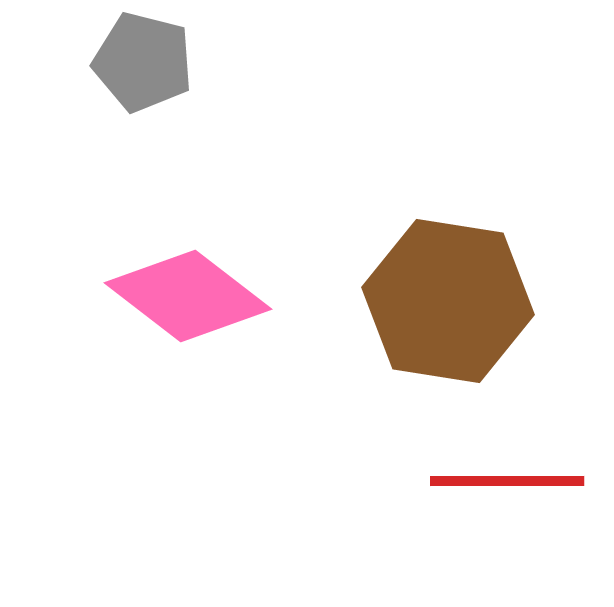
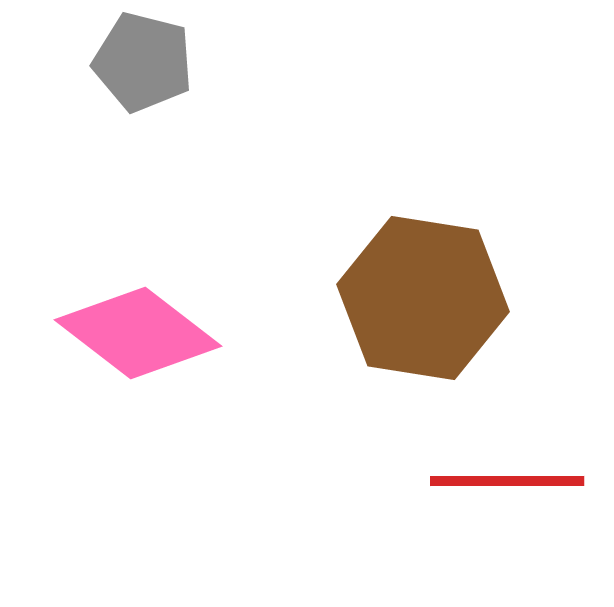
pink diamond: moved 50 px left, 37 px down
brown hexagon: moved 25 px left, 3 px up
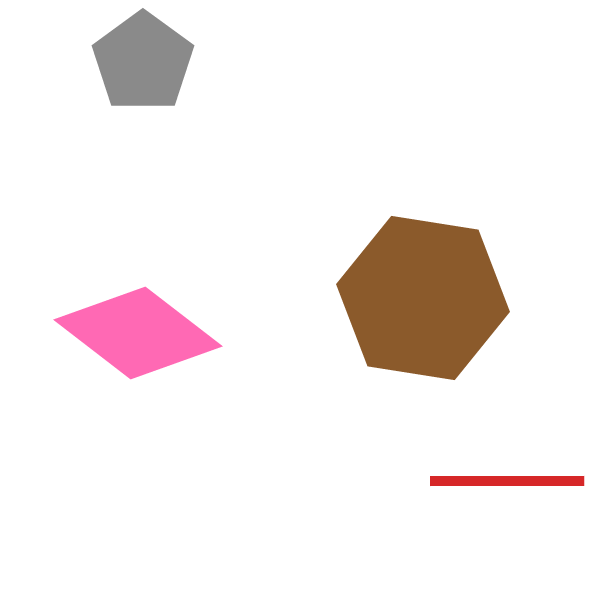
gray pentagon: rotated 22 degrees clockwise
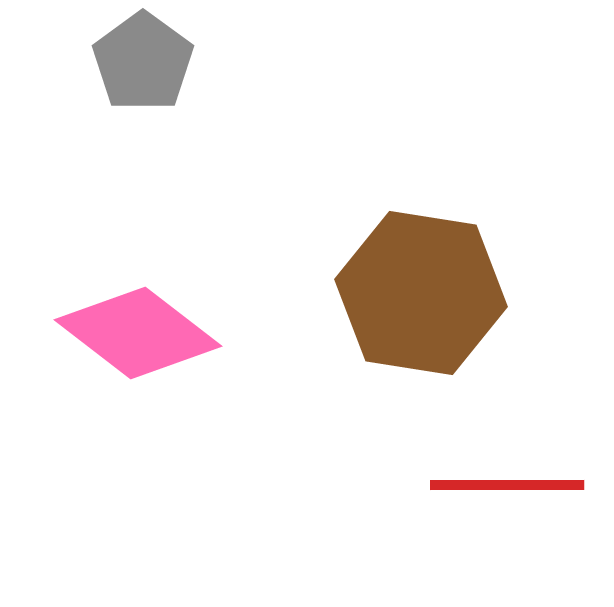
brown hexagon: moved 2 px left, 5 px up
red line: moved 4 px down
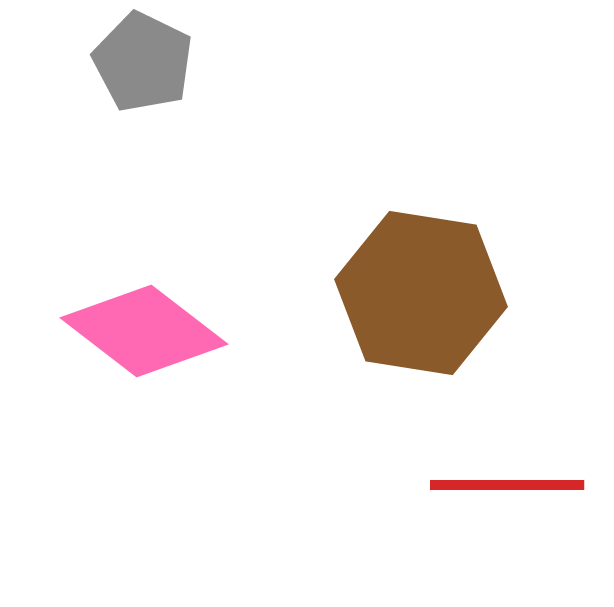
gray pentagon: rotated 10 degrees counterclockwise
pink diamond: moved 6 px right, 2 px up
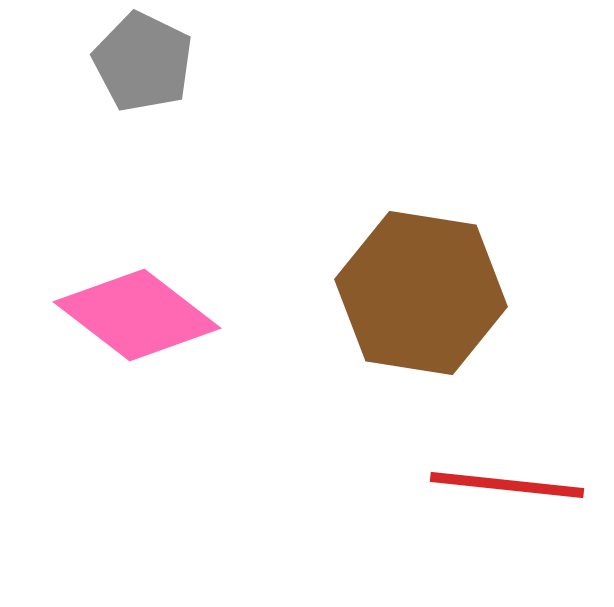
pink diamond: moved 7 px left, 16 px up
red line: rotated 6 degrees clockwise
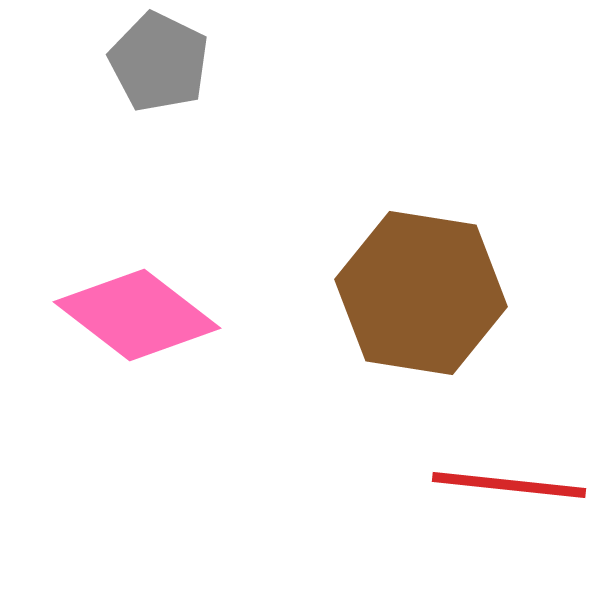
gray pentagon: moved 16 px right
red line: moved 2 px right
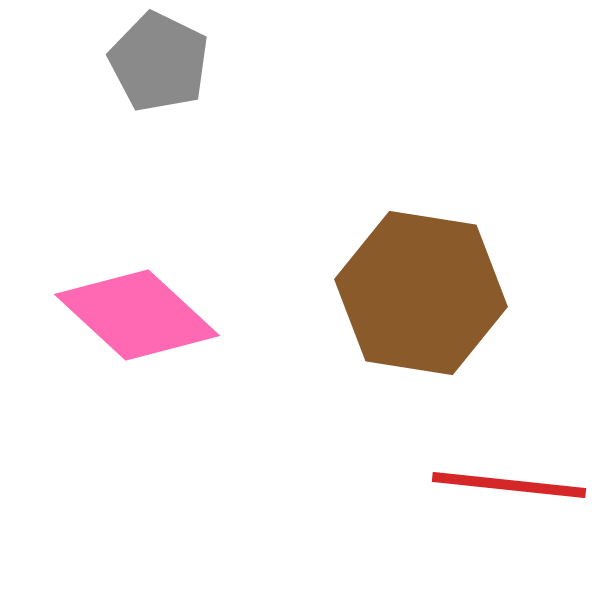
pink diamond: rotated 5 degrees clockwise
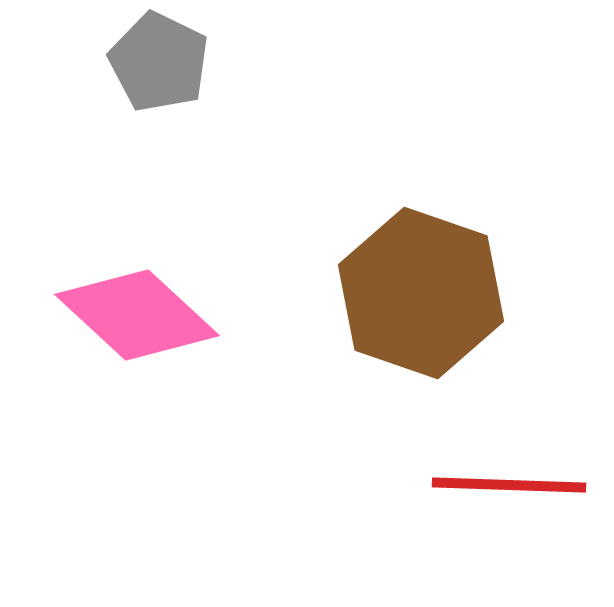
brown hexagon: rotated 10 degrees clockwise
red line: rotated 4 degrees counterclockwise
